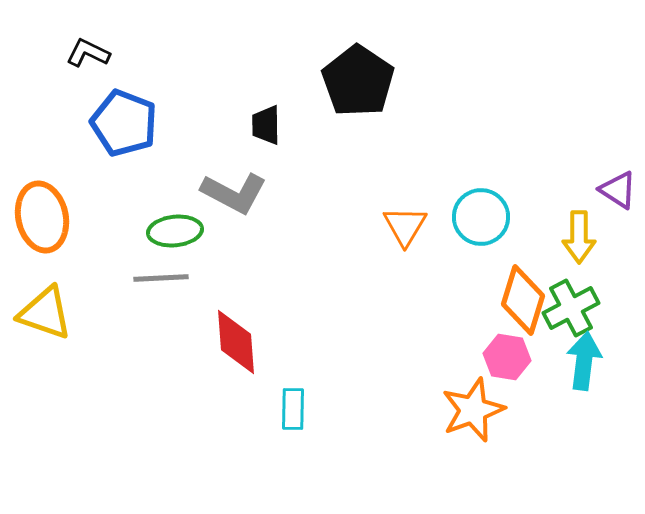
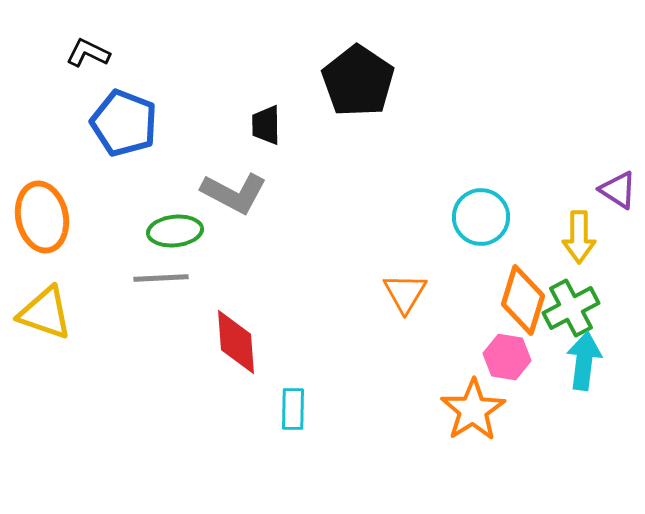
orange triangle: moved 67 px down
orange star: rotated 12 degrees counterclockwise
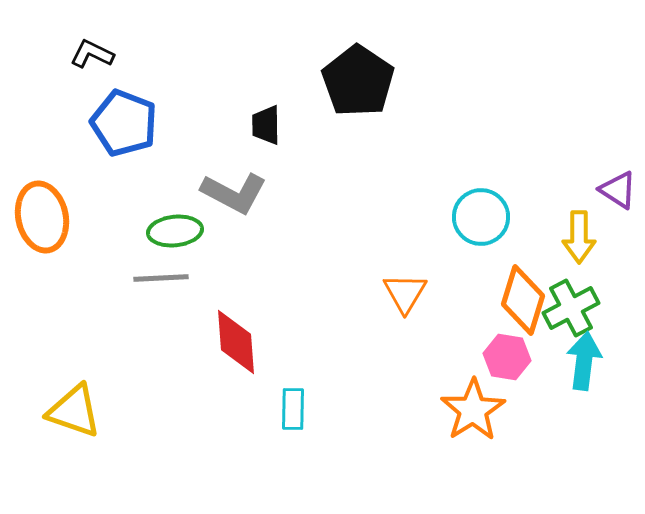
black L-shape: moved 4 px right, 1 px down
yellow triangle: moved 29 px right, 98 px down
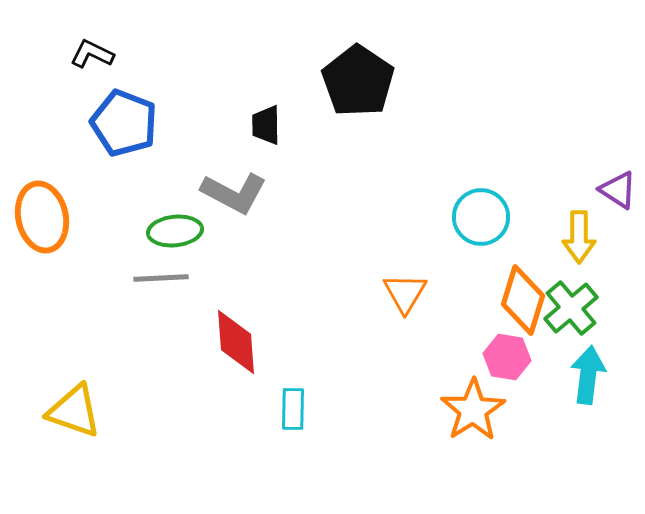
green cross: rotated 12 degrees counterclockwise
cyan arrow: moved 4 px right, 14 px down
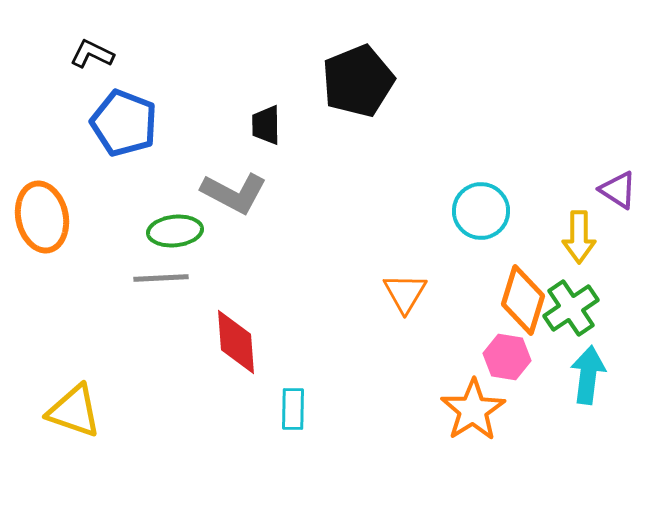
black pentagon: rotated 16 degrees clockwise
cyan circle: moved 6 px up
green cross: rotated 6 degrees clockwise
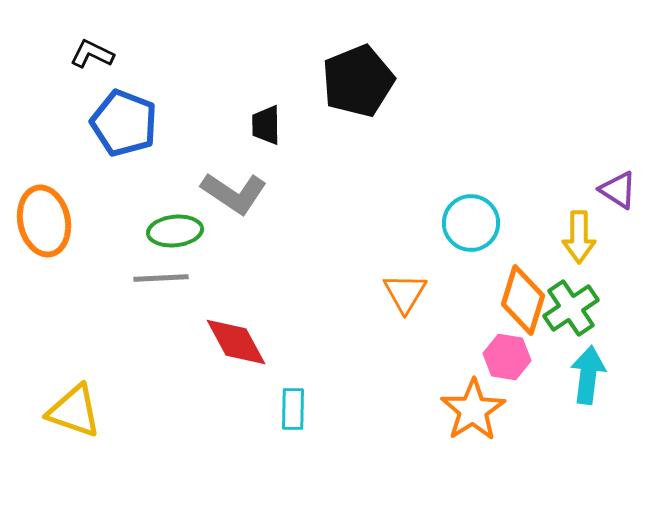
gray L-shape: rotated 6 degrees clockwise
cyan circle: moved 10 px left, 12 px down
orange ellipse: moved 2 px right, 4 px down
red diamond: rotated 24 degrees counterclockwise
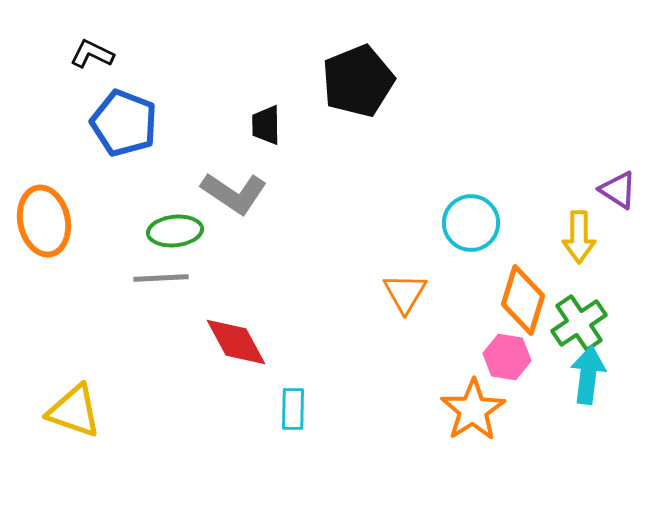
green cross: moved 8 px right, 15 px down
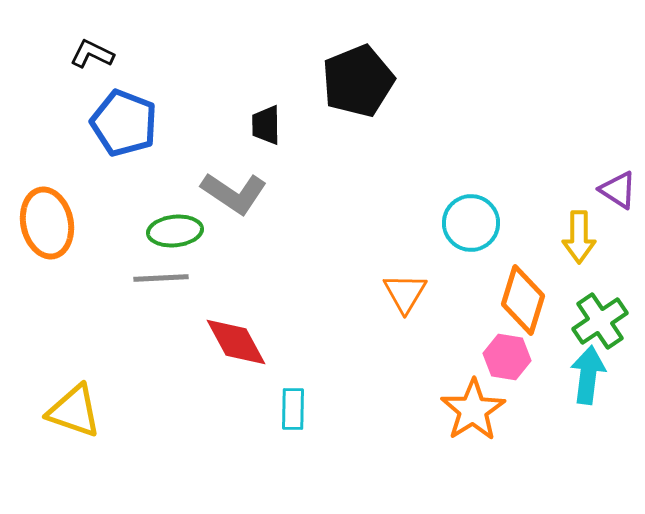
orange ellipse: moved 3 px right, 2 px down
green cross: moved 21 px right, 2 px up
